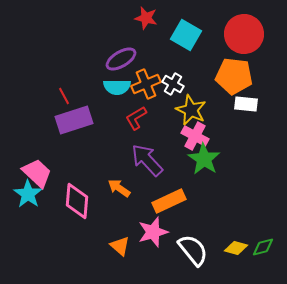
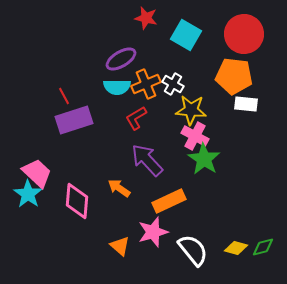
yellow star: rotated 20 degrees counterclockwise
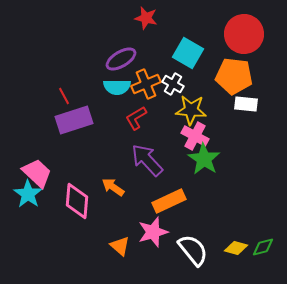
cyan square: moved 2 px right, 18 px down
orange arrow: moved 6 px left, 1 px up
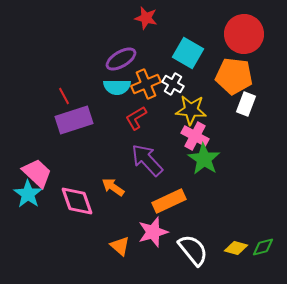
white rectangle: rotated 75 degrees counterclockwise
pink diamond: rotated 24 degrees counterclockwise
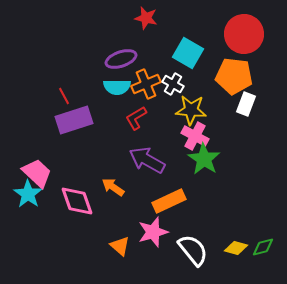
purple ellipse: rotated 12 degrees clockwise
purple arrow: rotated 18 degrees counterclockwise
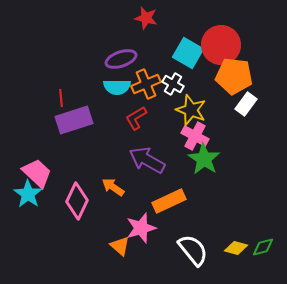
red circle: moved 23 px left, 11 px down
red line: moved 3 px left, 2 px down; rotated 24 degrees clockwise
white rectangle: rotated 15 degrees clockwise
yellow star: rotated 16 degrees clockwise
pink diamond: rotated 45 degrees clockwise
pink star: moved 12 px left, 4 px up
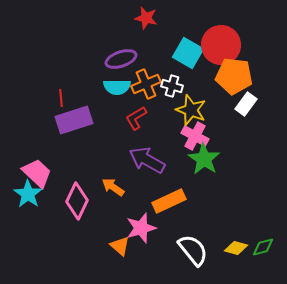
white cross: moved 1 px left, 2 px down; rotated 15 degrees counterclockwise
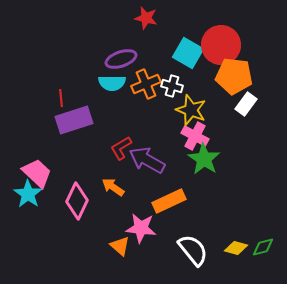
cyan semicircle: moved 5 px left, 4 px up
red L-shape: moved 15 px left, 30 px down
pink star: rotated 24 degrees clockwise
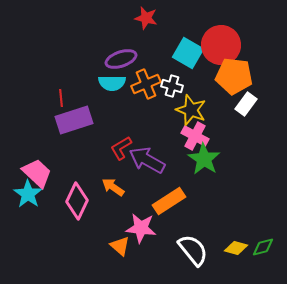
orange rectangle: rotated 8 degrees counterclockwise
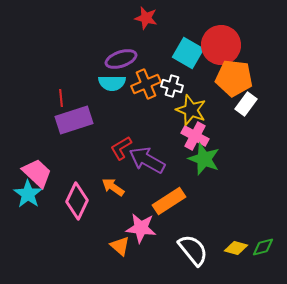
orange pentagon: moved 2 px down
green star: rotated 12 degrees counterclockwise
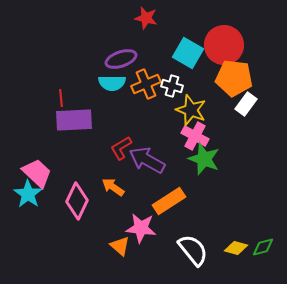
red circle: moved 3 px right
purple rectangle: rotated 15 degrees clockwise
